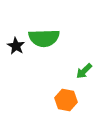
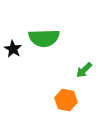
black star: moved 3 px left, 3 px down
green arrow: moved 1 px up
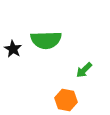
green semicircle: moved 2 px right, 2 px down
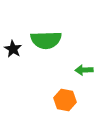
green arrow: rotated 42 degrees clockwise
orange hexagon: moved 1 px left
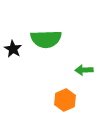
green semicircle: moved 1 px up
orange hexagon: rotated 25 degrees clockwise
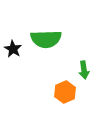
green arrow: rotated 96 degrees counterclockwise
orange hexagon: moved 8 px up
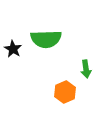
green arrow: moved 2 px right, 1 px up
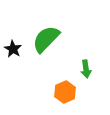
green semicircle: rotated 136 degrees clockwise
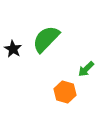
green arrow: rotated 54 degrees clockwise
orange hexagon: rotated 20 degrees counterclockwise
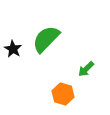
orange hexagon: moved 2 px left, 2 px down
